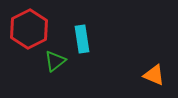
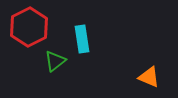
red hexagon: moved 2 px up
orange triangle: moved 5 px left, 2 px down
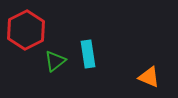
red hexagon: moved 3 px left, 3 px down
cyan rectangle: moved 6 px right, 15 px down
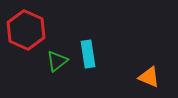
red hexagon: rotated 9 degrees counterclockwise
green triangle: moved 2 px right
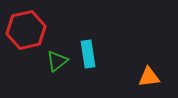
red hexagon: rotated 24 degrees clockwise
orange triangle: rotated 30 degrees counterclockwise
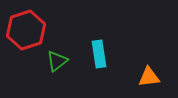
red hexagon: rotated 6 degrees counterclockwise
cyan rectangle: moved 11 px right
